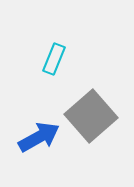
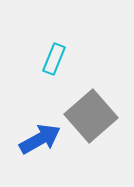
blue arrow: moved 1 px right, 2 px down
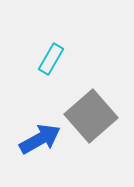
cyan rectangle: moved 3 px left; rotated 8 degrees clockwise
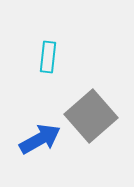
cyan rectangle: moved 3 px left, 2 px up; rotated 24 degrees counterclockwise
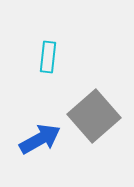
gray square: moved 3 px right
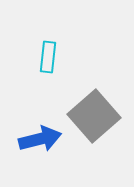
blue arrow: rotated 15 degrees clockwise
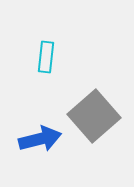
cyan rectangle: moved 2 px left
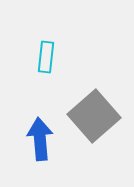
blue arrow: rotated 81 degrees counterclockwise
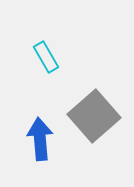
cyan rectangle: rotated 36 degrees counterclockwise
